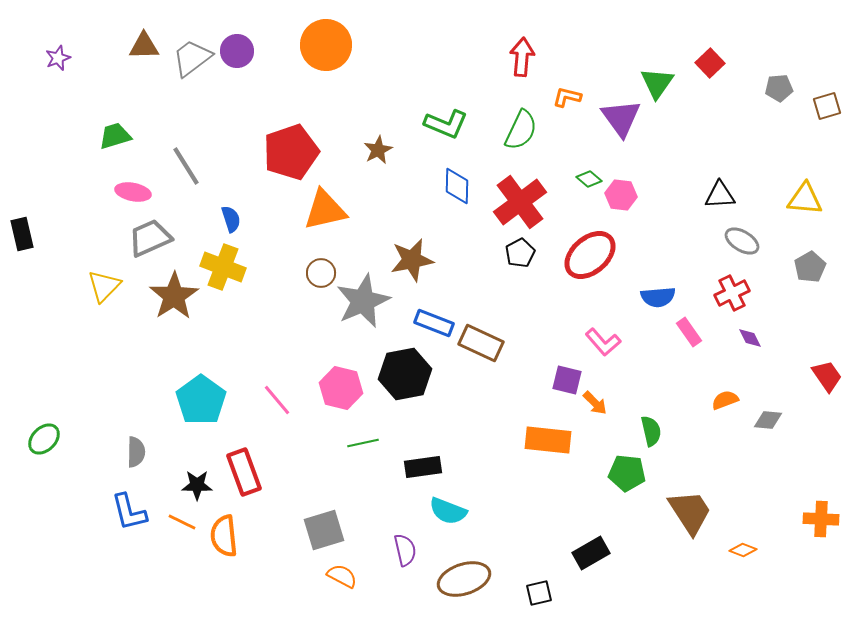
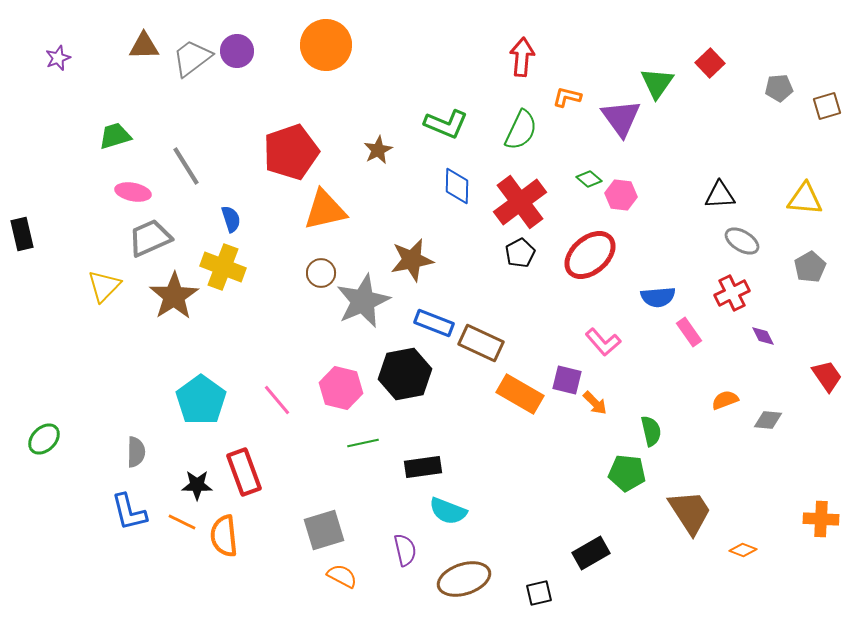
purple diamond at (750, 338): moved 13 px right, 2 px up
orange rectangle at (548, 440): moved 28 px left, 46 px up; rotated 24 degrees clockwise
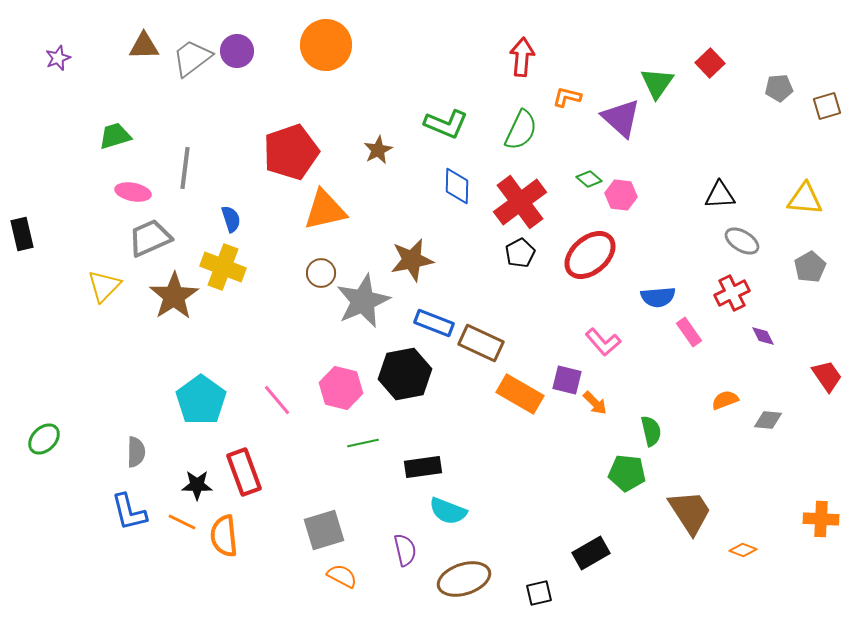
purple triangle at (621, 118): rotated 12 degrees counterclockwise
gray line at (186, 166): moved 1 px left, 2 px down; rotated 39 degrees clockwise
